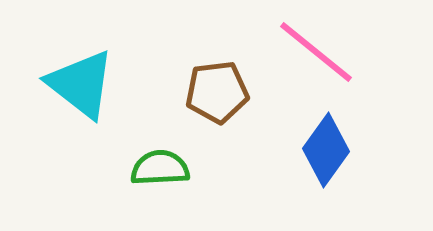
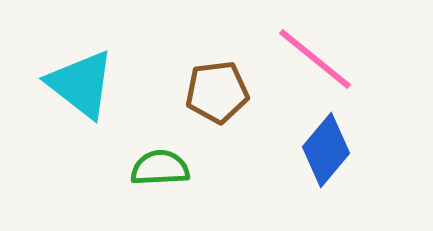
pink line: moved 1 px left, 7 px down
blue diamond: rotated 4 degrees clockwise
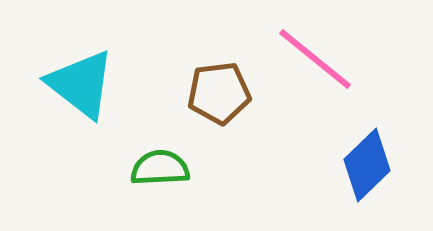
brown pentagon: moved 2 px right, 1 px down
blue diamond: moved 41 px right, 15 px down; rotated 6 degrees clockwise
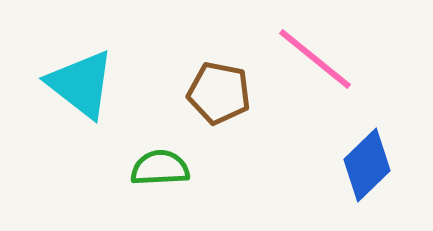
brown pentagon: rotated 18 degrees clockwise
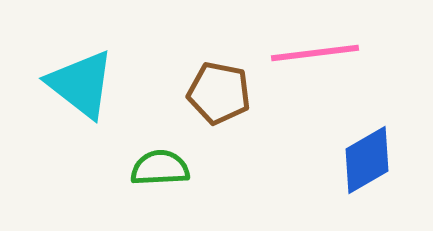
pink line: moved 6 px up; rotated 46 degrees counterclockwise
blue diamond: moved 5 px up; rotated 14 degrees clockwise
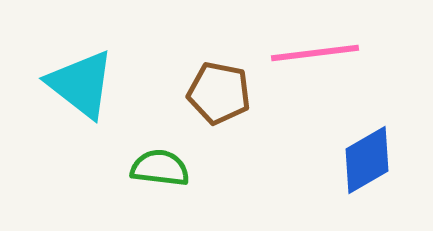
green semicircle: rotated 10 degrees clockwise
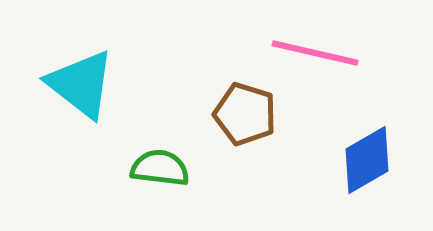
pink line: rotated 20 degrees clockwise
brown pentagon: moved 26 px right, 21 px down; rotated 6 degrees clockwise
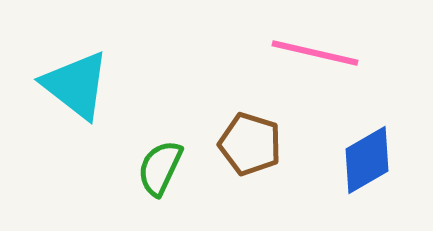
cyan triangle: moved 5 px left, 1 px down
brown pentagon: moved 5 px right, 30 px down
green semicircle: rotated 72 degrees counterclockwise
